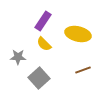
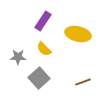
yellow semicircle: moved 5 px down
brown line: moved 12 px down
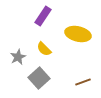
purple rectangle: moved 5 px up
gray star: rotated 28 degrees counterclockwise
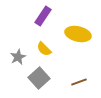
brown line: moved 4 px left
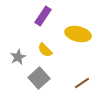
yellow semicircle: moved 1 px right, 1 px down
brown line: moved 3 px right, 1 px down; rotated 14 degrees counterclockwise
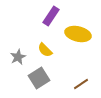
purple rectangle: moved 8 px right
gray square: rotated 10 degrees clockwise
brown line: moved 1 px left, 1 px down
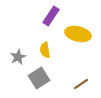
yellow semicircle: rotated 35 degrees clockwise
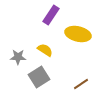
purple rectangle: moved 1 px up
yellow semicircle: rotated 133 degrees clockwise
gray star: rotated 28 degrees clockwise
gray square: moved 1 px up
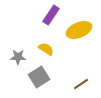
yellow ellipse: moved 1 px right, 4 px up; rotated 35 degrees counterclockwise
yellow semicircle: moved 1 px right, 1 px up
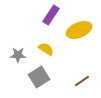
gray star: moved 2 px up
brown line: moved 1 px right, 3 px up
